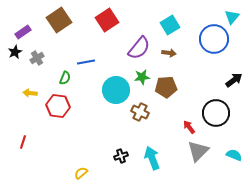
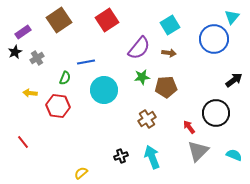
cyan circle: moved 12 px left
brown cross: moved 7 px right, 7 px down; rotated 30 degrees clockwise
red line: rotated 56 degrees counterclockwise
cyan arrow: moved 1 px up
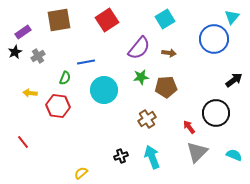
brown square: rotated 25 degrees clockwise
cyan square: moved 5 px left, 6 px up
gray cross: moved 1 px right, 2 px up
green star: moved 1 px left
gray triangle: moved 1 px left, 1 px down
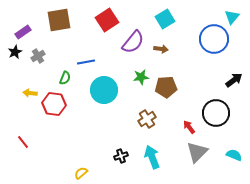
purple semicircle: moved 6 px left, 6 px up
brown arrow: moved 8 px left, 4 px up
red hexagon: moved 4 px left, 2 px up
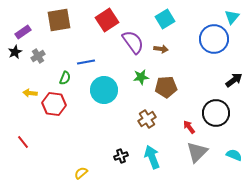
purple semicircle: rotated 75 degrees counterclockwise
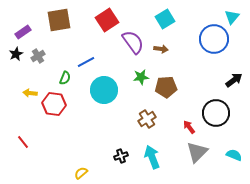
black star: moved 1 px right, 2 px down
blue line: rotated 18 degrees counterclockwise
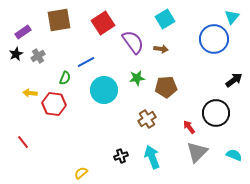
red square: moved 4 px left, 3 px down
green star: moved 4 px left, 1 px down
